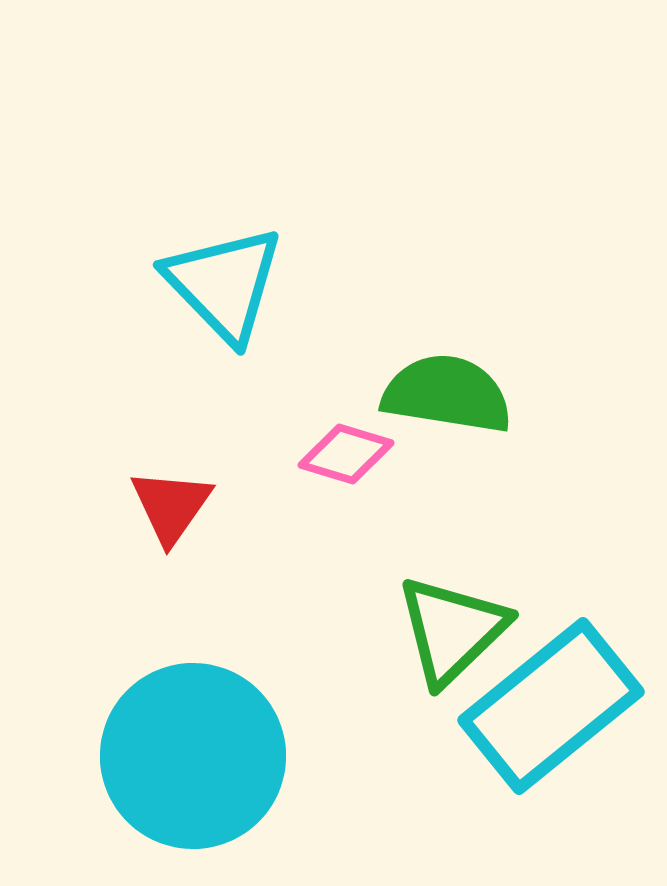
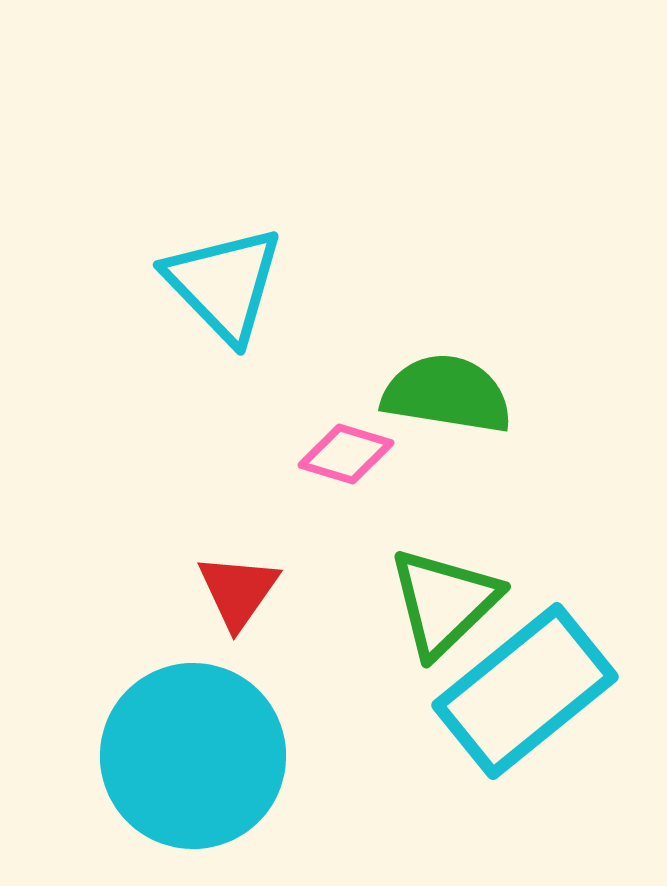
red triangle: moved 67 px right, 85 px down
green triangle: moved 8 px left, 28 px up
cyan rectangle: moved 26 px left, 15 px up
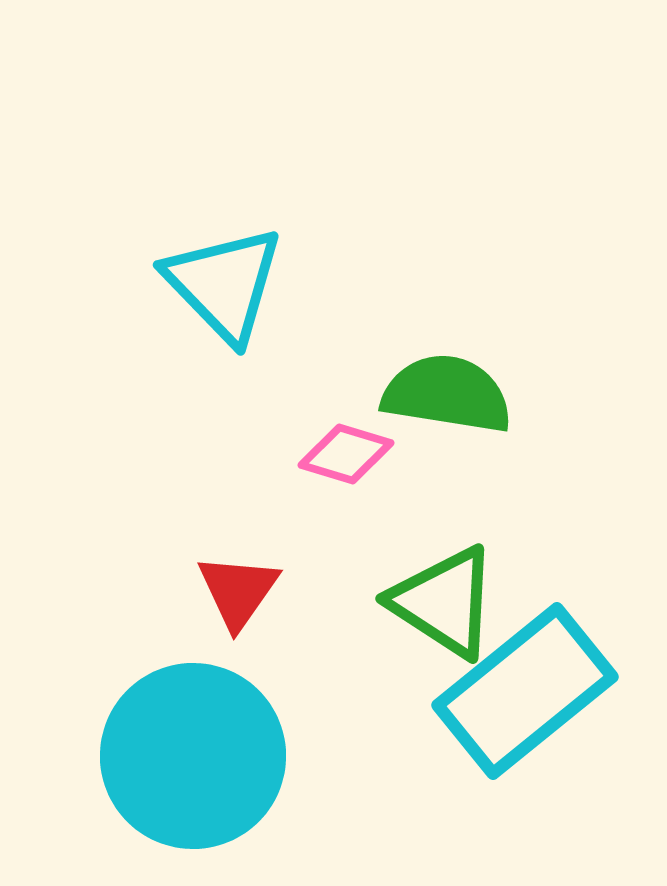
green triangle: rotated 43 degrees counterclockwise
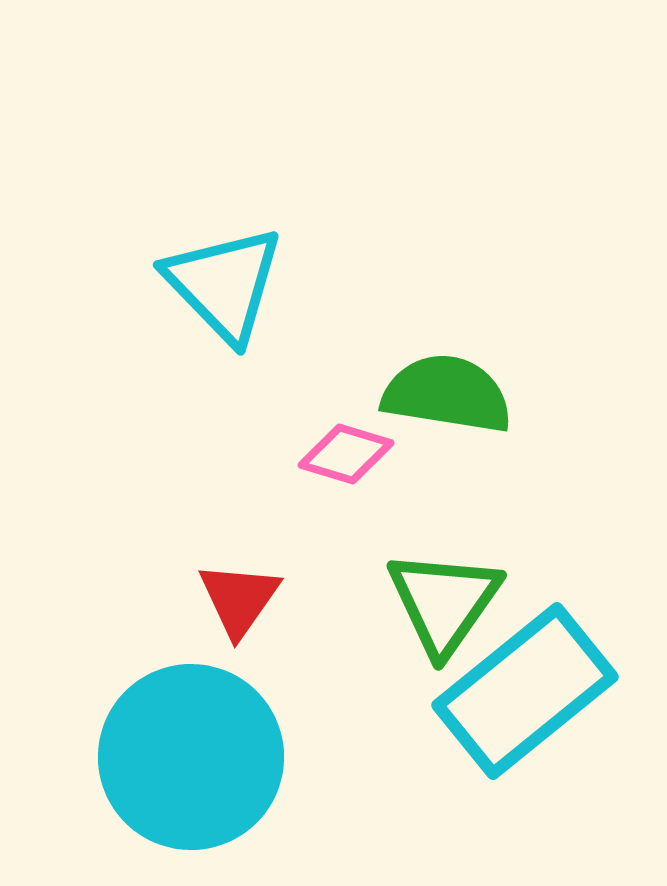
red triangle: moved 1 px right, 8 px down
green triangle: rotated 32 degrees clockwise
cyan circle: moved 2 px left, 1 px down
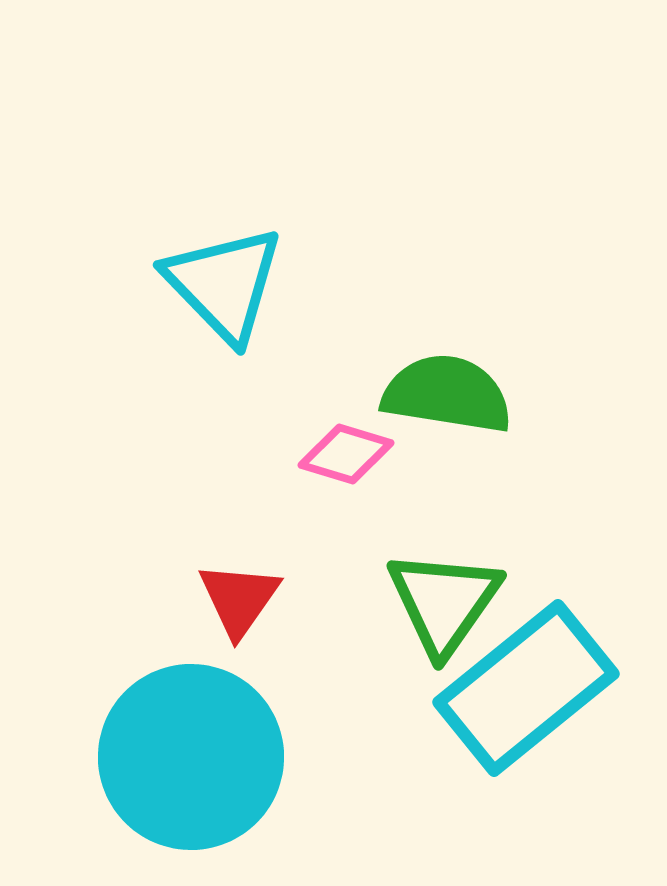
cyan rectangle: moved 1 px right, 3 px up
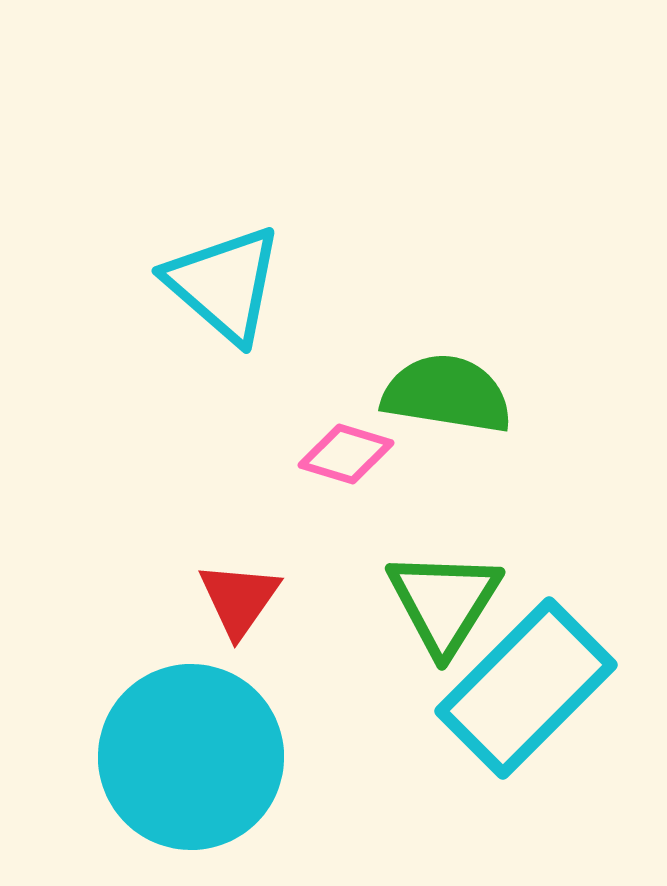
cyan triangle: rotated 5 degrees counterclockwise
green triangle: rotated 3 degrees counterclockwise
cyan rectangle: rotated 6 degrees counterclockwise
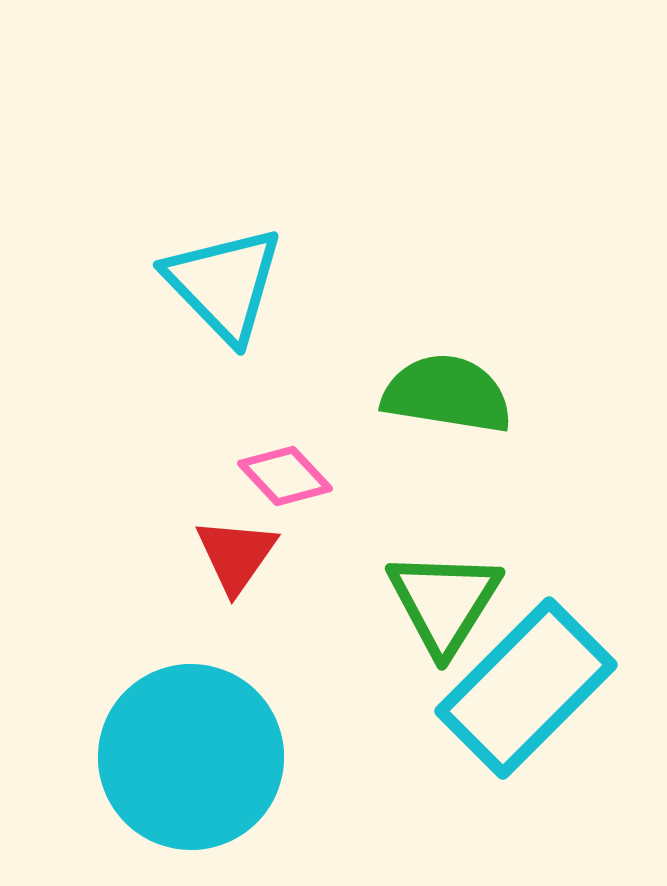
cyan triangle: rotated 5 degrees clockwise
pink diamond: moved 61 px left, 22 px down; rotated 30 degrees clockwise
red triangle: moved 3 px left, 44 px up
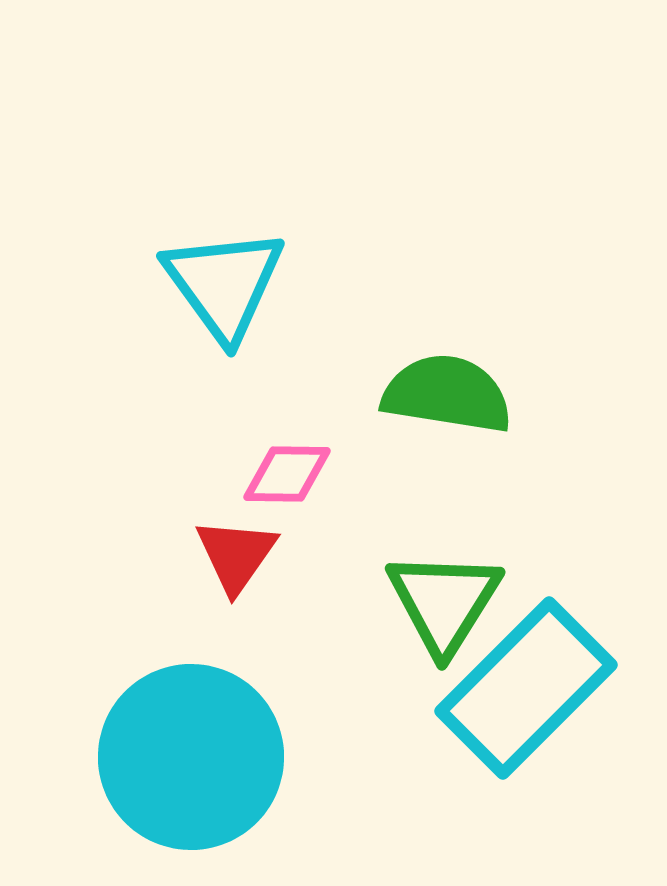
cyan triangle: rotated 8 degrees clockwise
pink diamond: moved 2 px right, 2 px up; rotated 46 degrees counterclockwise
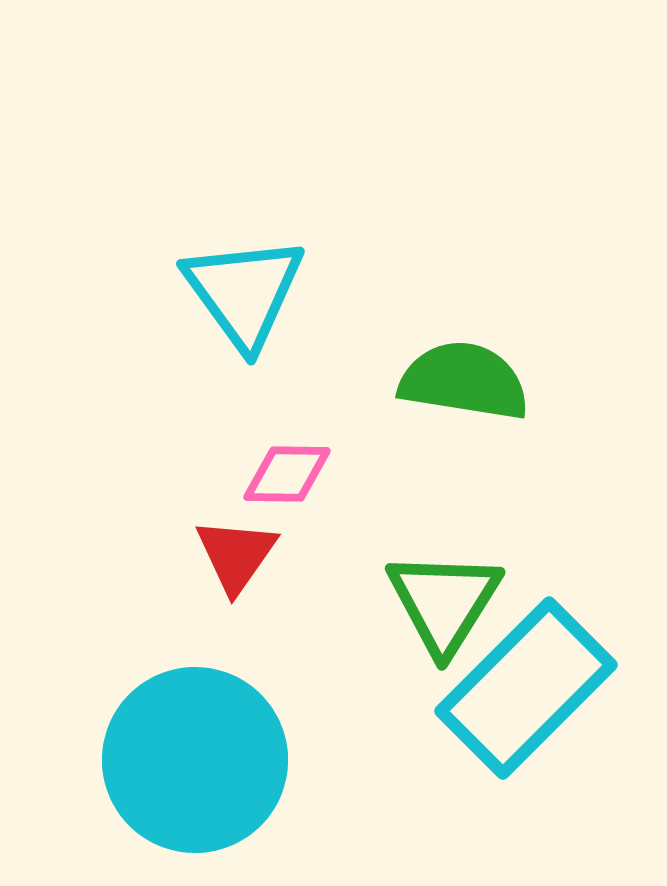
cyan triangle: moved 20 px right, 8 px down
green semicircle: moved 17 px right, 13 px up
cyan circle: moved 4 px right, 3 px down
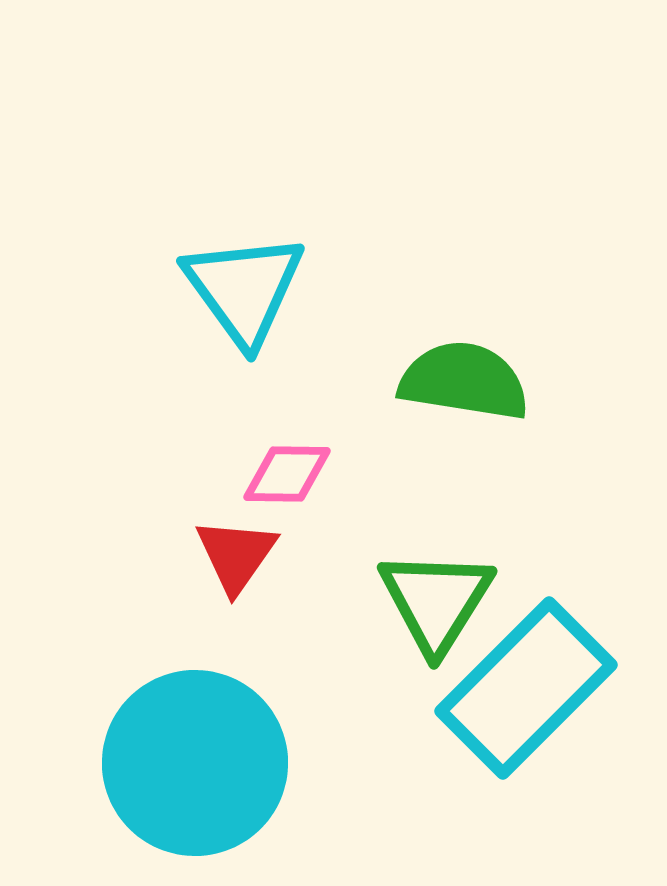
cyan triangle: moved 3 px up
green triangle: moved 8 px left, 1 px up
cyan circle: moved 3 px down
